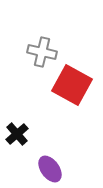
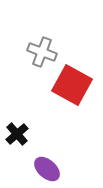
gray cross: rotated 8 degrees clockwise
purple ellipse: moved 3 px left; rotated 12 degrees counterclockwise
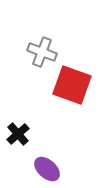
red square: rotated 9 degrees counterclockwise
black cross: moved 1 px right
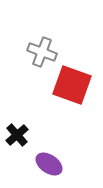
black cross: moved 1 px left, 1 px down
purple ellipse: moved 2 px right, 5 px up; rotated 8 degrees counterclockwise
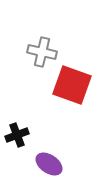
gray cross: rotated 8 degrees counterclockwise
black cross: rotated 20 degrees clockwise
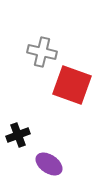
black cross: moved 1 px right
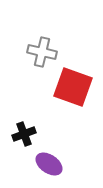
red square: moved 1 px right, 2 px down
black cross: moved 6 px right, 1 px up
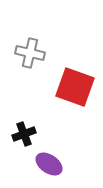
gray cross: moved 12 px left, 1 px down
red square: moved 2 px right
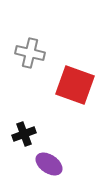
red square: moved 2 px up
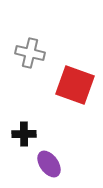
black cross: rotated 20 degrees clockwise
purple ellipse: rotated 20 degrees clockwise
